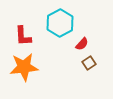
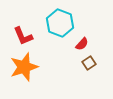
cyan hexagon: rotated 12 degrees counterclockwise
red L-shape: rotated 20 degrees counterclockwise
orange star: rotated 12 degrees counterclockwise
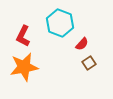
red L-shape: rotated 50 degrees clockwise
orange star: rotated 8 degrees clockwise
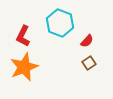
red semicircle: moved 5 px right, 3 px up
orange star: rotated 12 degrees counterclockwise
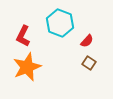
brown square: rotated 24 degrees counterclockwise
orange star: moved 3 px right
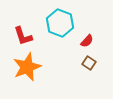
red L-shape: rotated 45 degrees counterclockwise
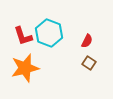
cyan hexagon: moved 11 px left, 10 px down
red semicircle: rotated 16 degrees counterclockwise
orange star: moved 2 px left, 1 px down; rotated 8 degrees clockwise
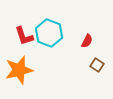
red L-shape: moved 1 px right
brown square: moved 8 px right, 2 px down
orange star: moved 6 px left, 2 px down
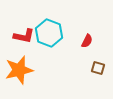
red L-shape: rotated 60 degrees counterclockwise
brown square: moved 1 px right, 3 px down; rotated 16 degrees counterclockwise
